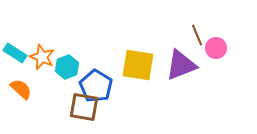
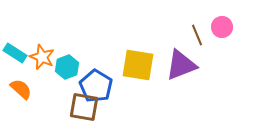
pink circle: moved 6 px right, 21 px up
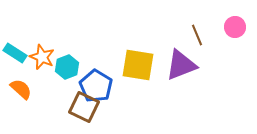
pink circle: moved 13 px right
brown square: rotated 16 degrees clockwise
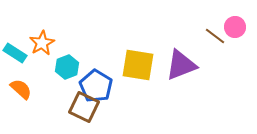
brown line: moved 18 px right, 1 px down; rotated 30 degrees counterclockwise
orange star: moved 14 px up; rotated 20 degrees clockwise
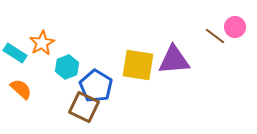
purple triangle: moved 7 px left, 5 px up; rotated 16 degrees clockwise
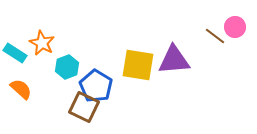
orange star: rotated 15 degrees counterclockwise
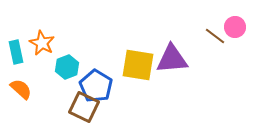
cyan rectangle: moved 1 px right, 1 px up; rotated 45 degrees clockwise
purple triangle: moved 2 px left, 1 px up
